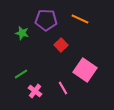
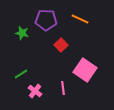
pink line: rotated 24 degrees clockwise
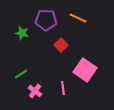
orange line: moved 2 px left, 1 px up
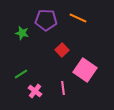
red square: moved 1 px right, 5 px down
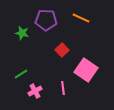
orange line: moved 3 px right
pink square: moved 1 px right
pink cross: rotated 24 degrees clockwise
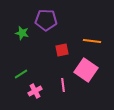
orange line: moved 11 px right, 23 px down; rotated 18 degrees counterclockwise
red square: rotated 32 degrees clockwise
pink line: moved 3 px up
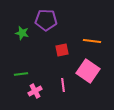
pink square: moved 2 px right, 1 px down
green line: rotated 24 degrees clockwise
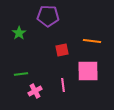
purple pentagon: moved 2 px right, 4 px up
green star: moved 3 px left; rotated 24 degrees clockwise
pink square: rotated 35 degrees counterclockwise
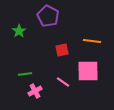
purple pentagon: rotated 25 degrees clockwise
green star: moved 2 px up
green line: moved 4 px right
pink line: moved 3 px up; rotated 48 degrees counterclockwise
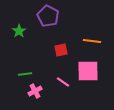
red square: moved 1 px left
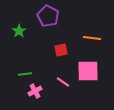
orange line: moved 3 px up
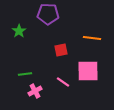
purple pentagon: moved 2 px up; rotated 25 degrees counterclockwise
